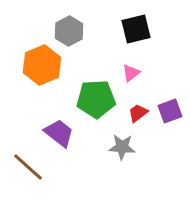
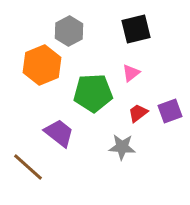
green pentagon: moved 3 px left, 6 px up
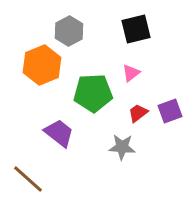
brown line: moved 12 px down
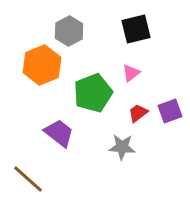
green pentagon: rotated 18 degrees counterclockwise
